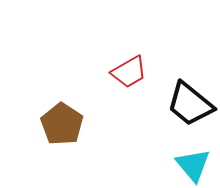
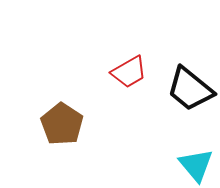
black trapezoid: moved 15 px up
cyan triangle: moved 3 px right
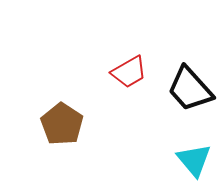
black trapezoid: rotated 9 degrees clockwise
cyan triangle: moved 2 px left, 5 px up
